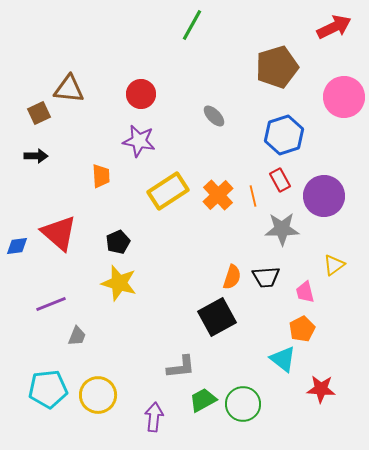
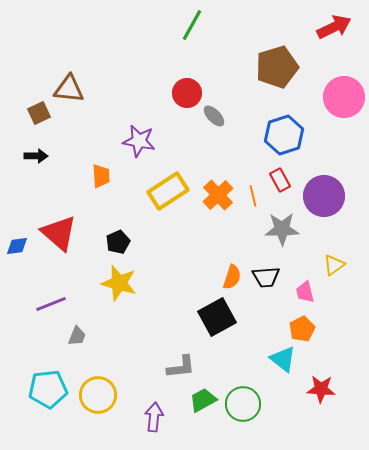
red circle: moved 46 px right, 1 px up
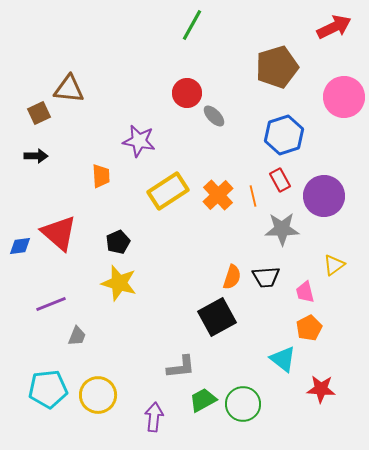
blue diamond: moved 3 px right
orange pentagon: moved 7 px right, 1 px up
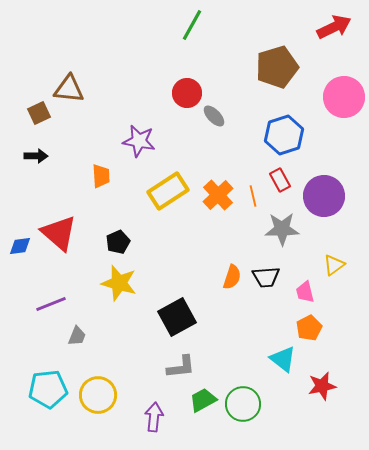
black square: moved 40 px left
red star: moved 1 px right, 3 px up; rotated 16 degrees counterclockwise
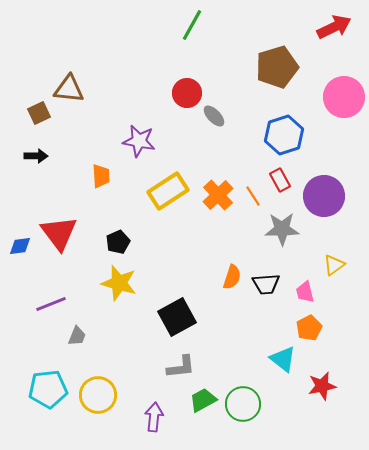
orange line: rotated 20 degrees counterclockwise
red triangle: rotated 12 degrees clockwise
black trapezoid: moved 7 px down
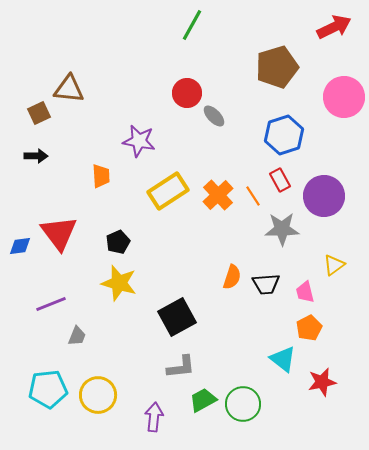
red star: moved 4 px up
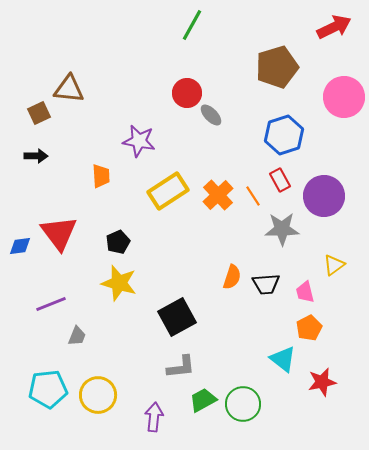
gray ellipse: moved 3 px left, 1 px up
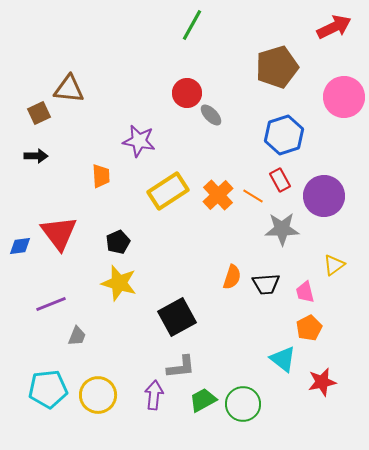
orange line: rotated 25 degrees counterclockwise
purple arrow: moved 22 px up
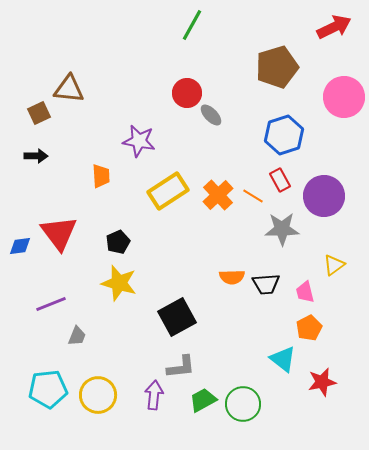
orange semicircle: rotated 70 degrees clockwise
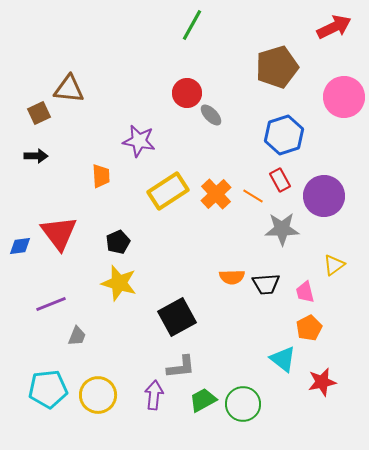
orange cross: moved 2 px left, 1 px up
